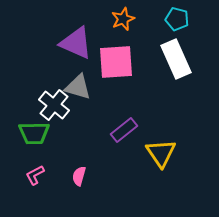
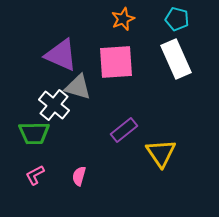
purple triangle: moved 15 px left, 12 px down
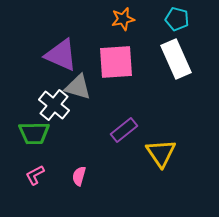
orange star: rotated 10 degrees clockwise
